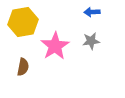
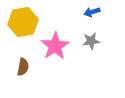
blue arrow: rotated 14 degrees counterclockwise
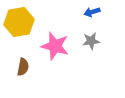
yellow hexagon: moved 4 px left
pink star: rotated 24 degrees counterclockwise
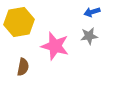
gray star: moved 2 px left, 5 px up
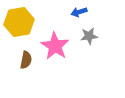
blue arrow: moved 13 px left
pink star: rotated 16 degrees clockwise
brown semicircle: moved 3 px right, 7 px up
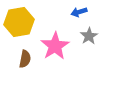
gray star: rotated 24 degrees counterclockwise
pink star: rotated 8 degrees clockwise
brown semicircle: moved 1 px left, 1 px up
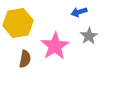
yellow hexagon: moved 1 px left, 1 px down
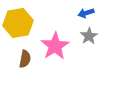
blue arrow: moved 7 px right, 1 px down
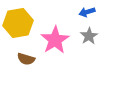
blue arrow: moved 1 px right, 1 px up
pink star: moved 6 px up
brown semicircle: moved 1 px right; rotated 96 degrees clockwise
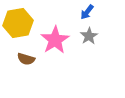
blue arrow: rotated 35 degrees counterclockwise
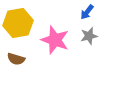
gray star: rotated 18 degrees clockwise
pink star: rotated 20 degrees counterclockwise
brown semicircle: moved 10 px left
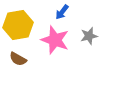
blue arrow: moved 25 px left
yellow hexagon: moved 2 px down
brown semicircle: moved 2 px right; rotated 12 degrees clockwise
